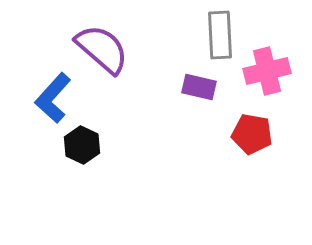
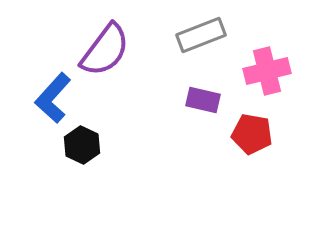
gray rectangle: moved 19 px left; rotated 72 degrees clockwise
purple semicircle: moved 3 px right, 1 px down; rotated 86 degrees clockwise
purple rectangle: moved 4 px right, 13 px down
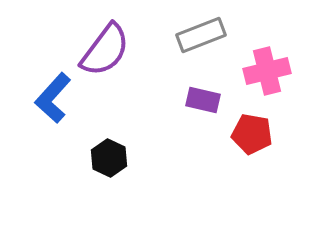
black hexagon: moved 27 px right, 13 px down
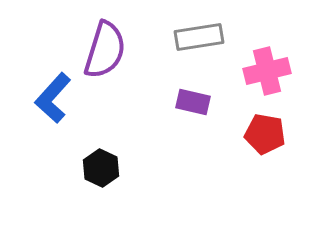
gray rectangle: moved 2 px left, 2 px down; rotated 12 degrees clockwise
purple semicircle: rotated 20 degrees counterclockwise
purple rectangle: moved 10 px left, 2 px down
red pentagon: moved 13 px right
black hexagon: moved 8 px left, 10 px down
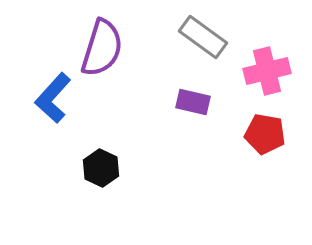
gray rectangle: moved 4 px right; rotated 45 degrees clockwise
purple semicircle: moved 3 px left, 2 px up
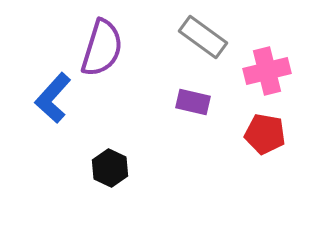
black hexagon: moved 9 px right
